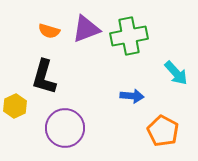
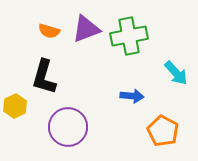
purple circle: moved 3 px right, 1 px up
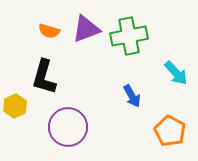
blue arrow: rotated 55 degrees clockwise
orange pentagon: moved 7 px right
